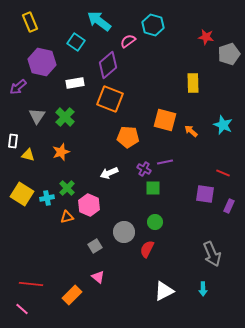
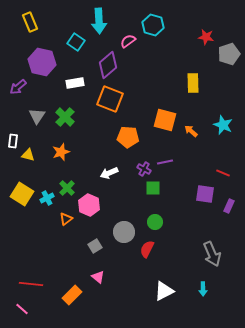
cyan arrow at (99, 21): rotated 130 degrees counterclockwise
cyan cross at (47, 198): rotated 16 degrees counterclockwise
orange triangle at (67, 217): moved 1 px left, 2 px down; rotated 24 degrees counterclockwise
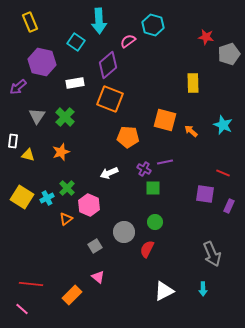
yellow square at (22, 194): moved 3 px down
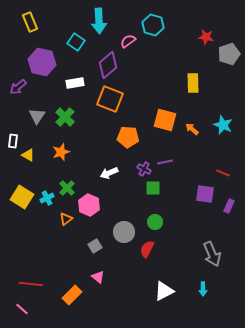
orange arrow at (191, 131): moved 1 px right, 2 px up
yellow triangle at (28, 155): rotated 16 degrees clockwise
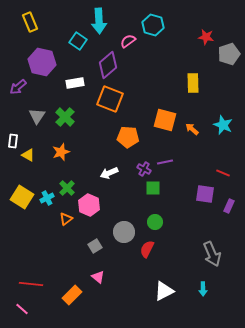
cyan square at (76, 42): moved 2 px right, 1 px up
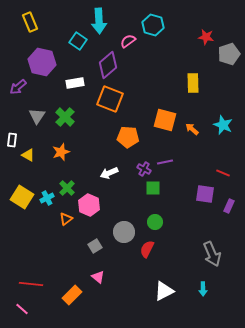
white rectangle at (13, 141): moved 1 px left, 1 px up
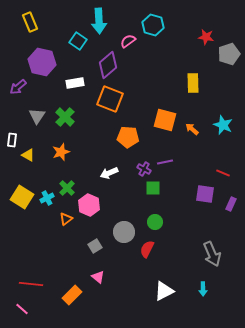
purple rectangle at (229, 206): moved 2 px right, 2 px up
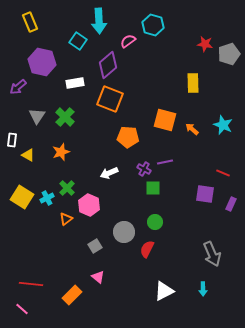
red star at (206, 37): moved 1 px left, 7 px down
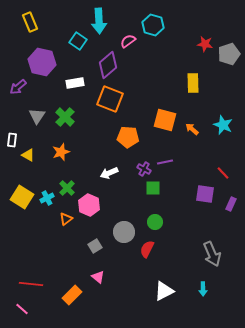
red line at (223, 173): rotated 24 degrees clockwise
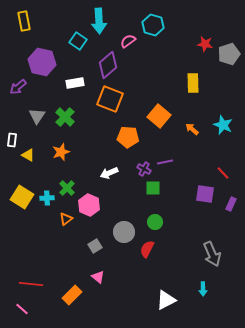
yellow rectangle at (30, 22): moved 6 px left, 1 px up; rotated 12 degrees clockwise
orange square at (165, 120): moved 6 px left, 4 px up; rotated 25 degrees clockwise
cyan cross at (47, 198): rotated 24 degrees clockwise
white triangle at (164, 291): moved 2 px right, 9 px down
